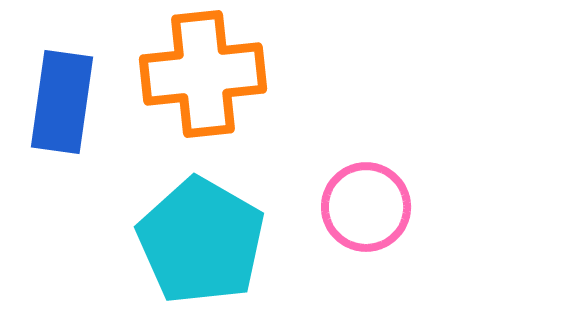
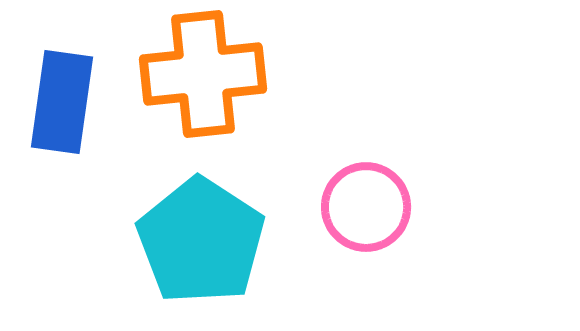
cyan pentagon: rotated 3 degrees clockwise
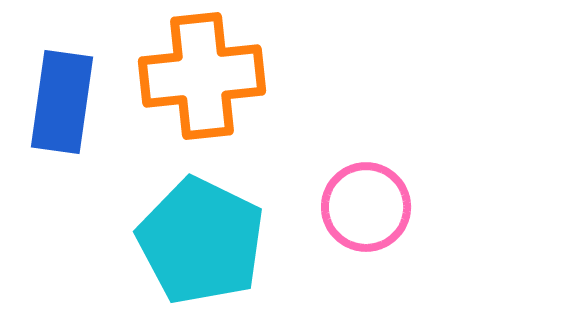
orange cross: moved 1 px left, 2 px down
cyan pentagon: rotated 7 degrees counterclockwise
